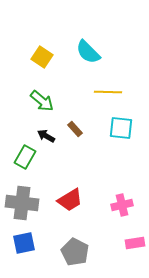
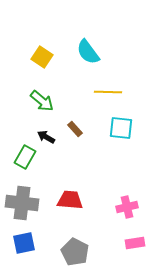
cyan semicircle: rotated 8 degrees clockwise
black arrow: moved 1 px down
red trapezoid: rotated 144 degrees counterclockwise
pink cross: moved 5 px right, 2 px down
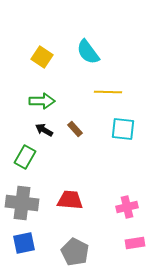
green arrow: rotated 40 degrees counterclockwise
cyan square: moved 2 px right, 1 px down
black arrow: moved 2 px left, 7 px up
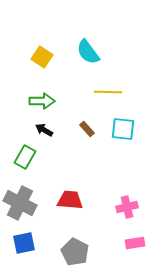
brown rectangle: moved 12 px right
gray cross: moved 2 px left; rotated 20 degrees clockwise
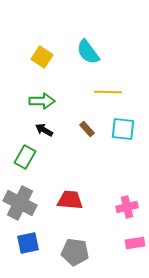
blue square: moved 4 px right
gray pentagon: rotated 20 degrees counterclockwise
